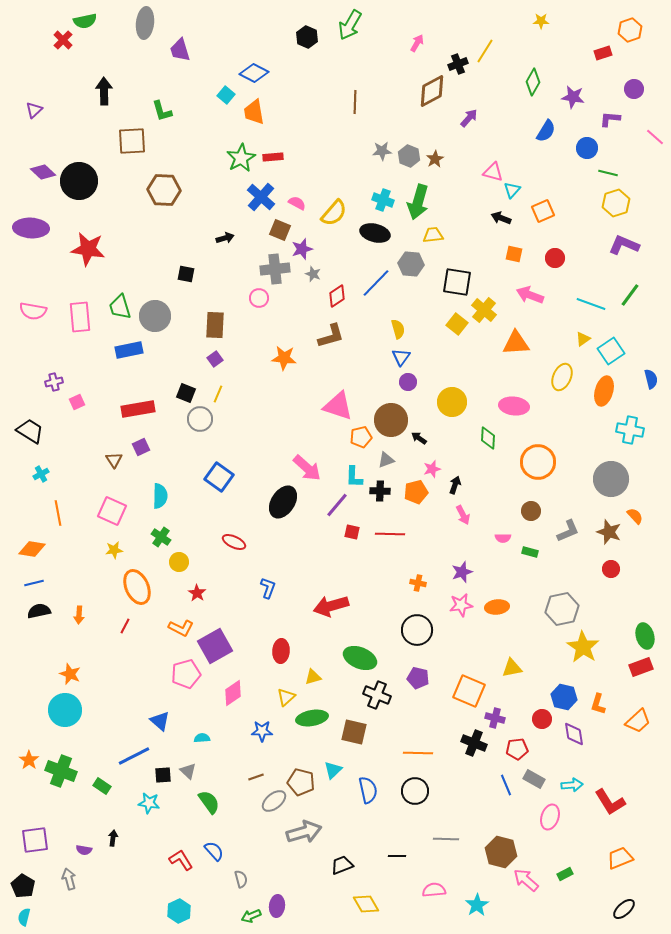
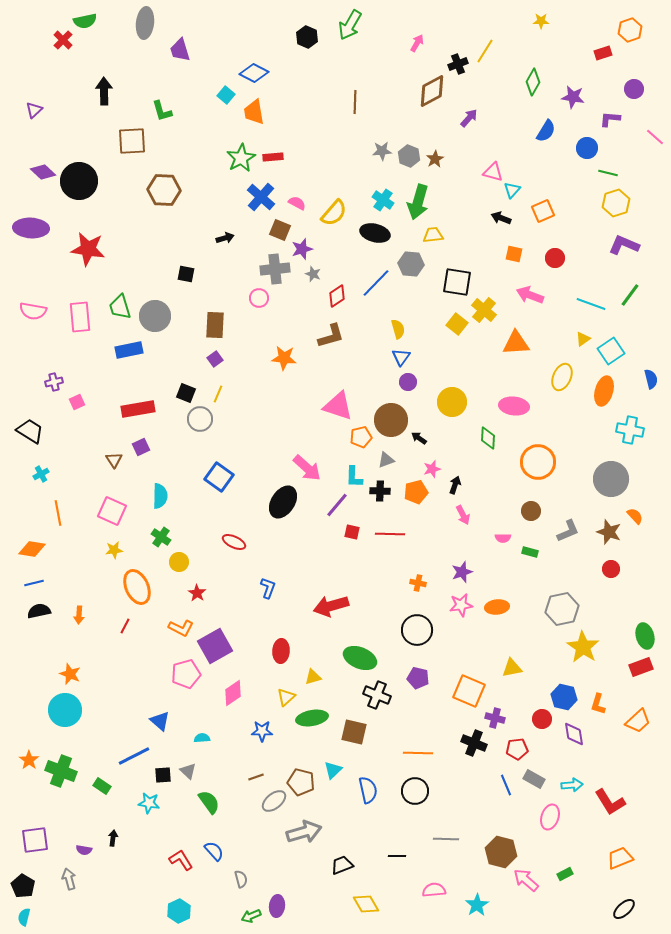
cyan cross at (383, 200): rotated 15 degrees clockwise
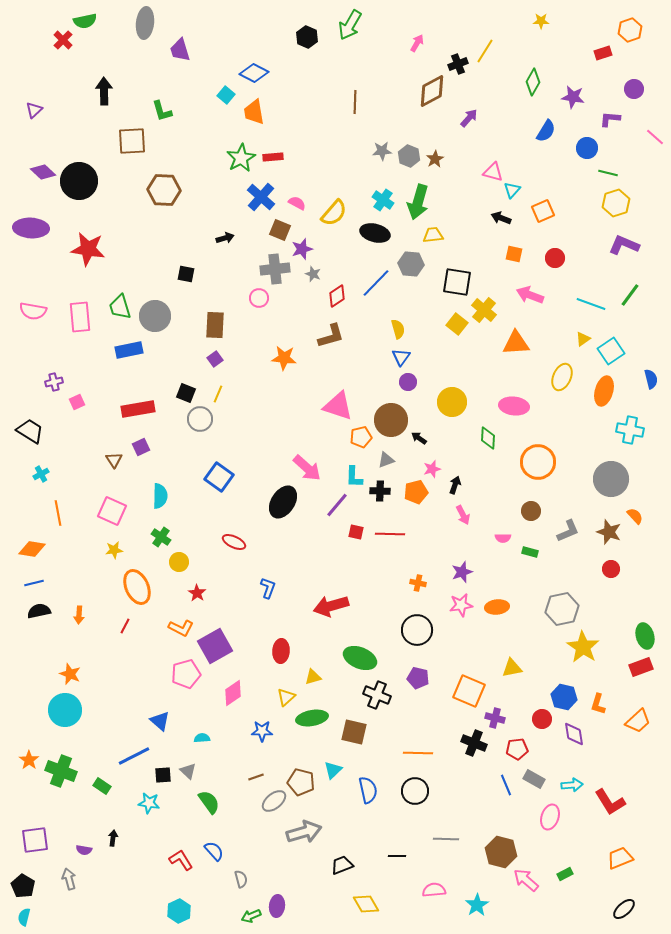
red square at (352, 532): moved 4 px right
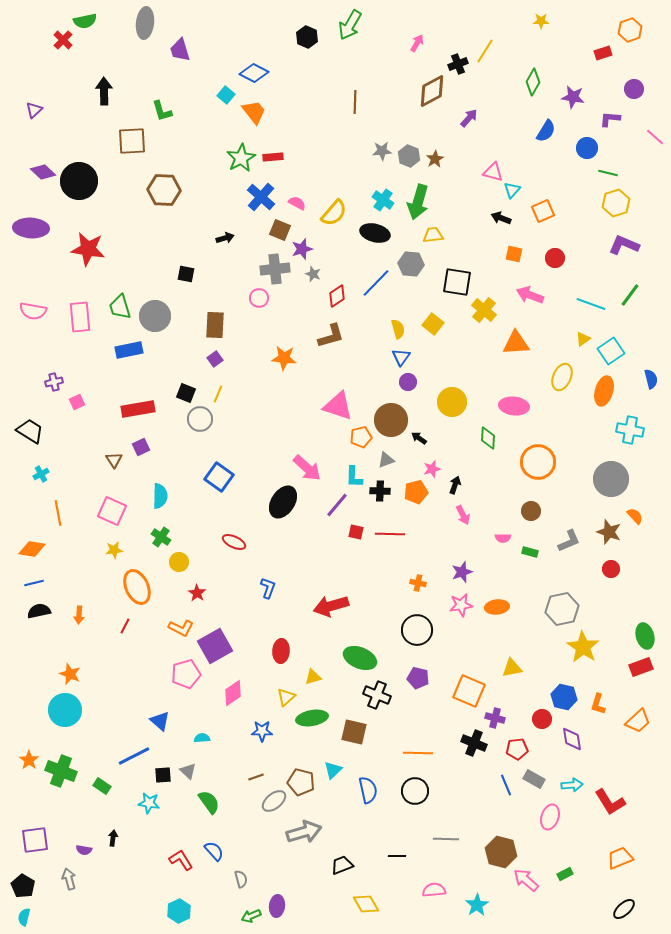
orange trapezoid at (254, 112): rotated 152 degrees clockwise
yellow square at (457, 324): moved 24 px left
gray L-shape at (568, 531): moved 1 px right, 10 px down
purple diamond at (574, 734): moved 2 px left, 5 px down
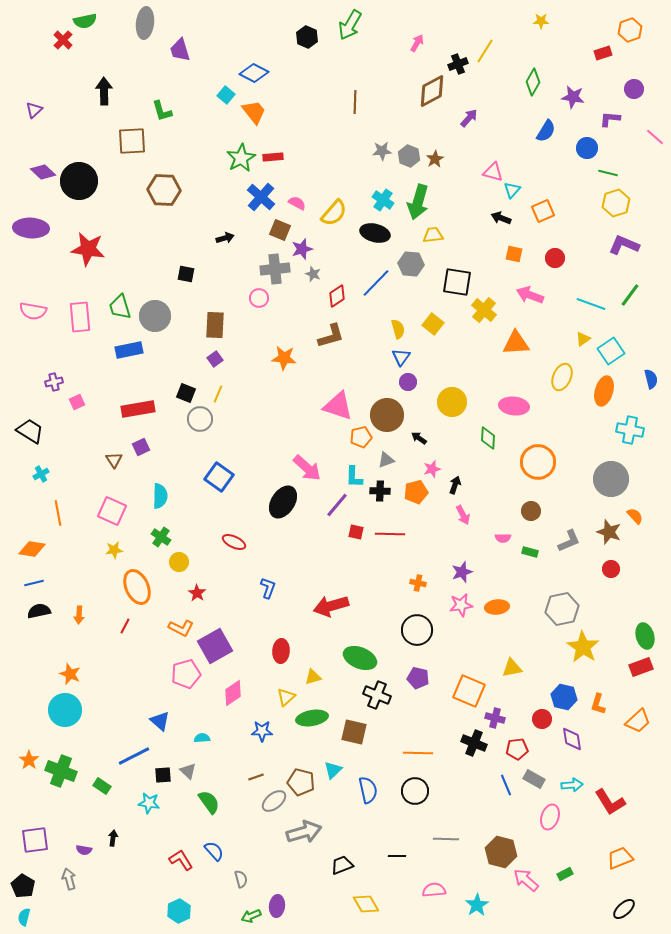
brown circle at (391, 420): moved 4 px left, 5 px up
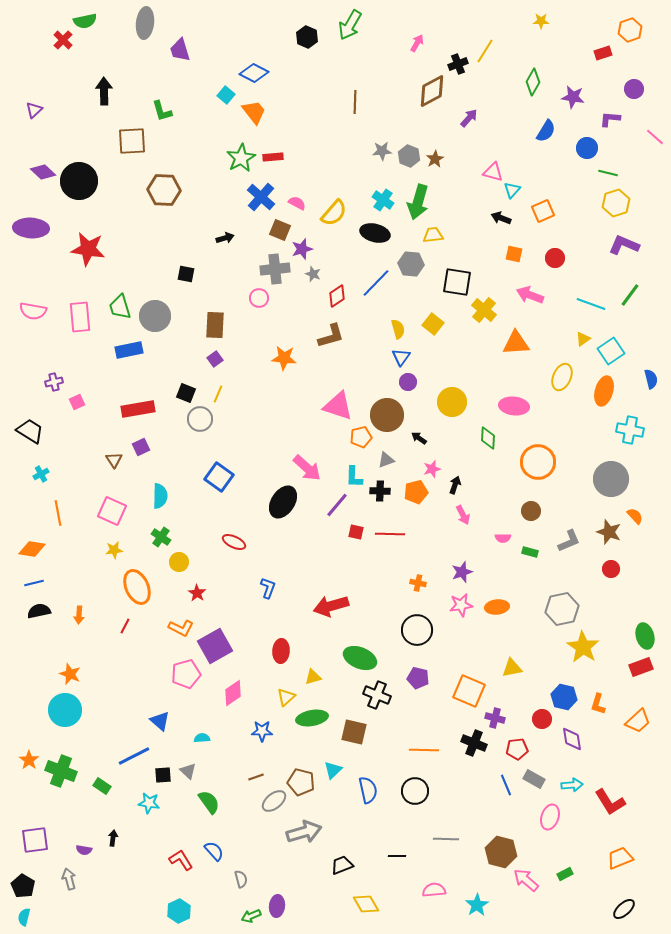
orange line at (418, 753): moved 6 px right, 3 px up
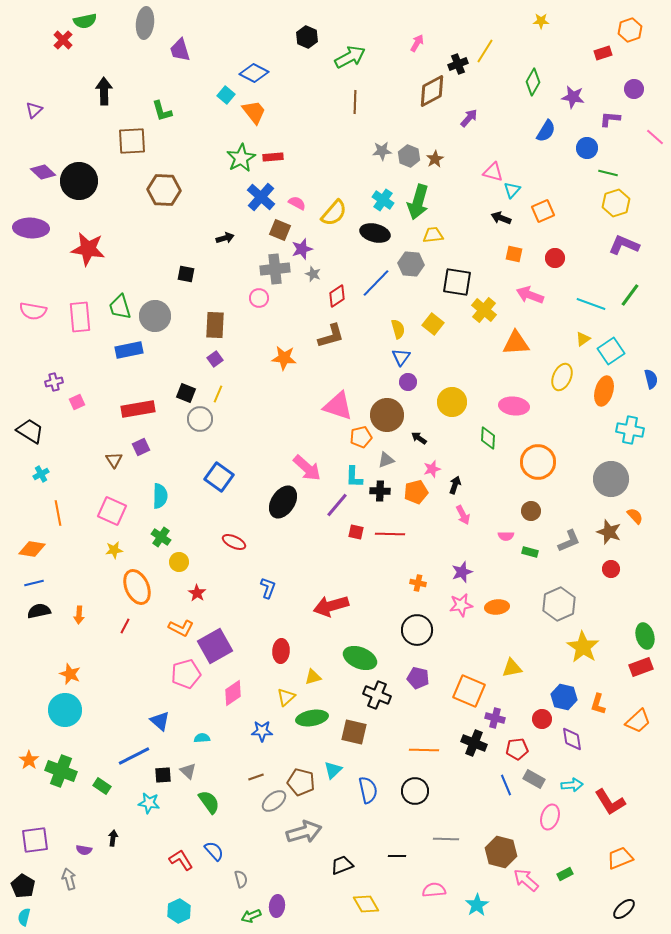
green arrow at (350, 25): moved 32 px down; rotated 148 degrees counterclockwise
pink semicircle at (503, 538): moved 3 px right, 2 px up
gray hexagon at (562, 609): moved 3 px left, 5 px up; rotated 12 degrees counterclockwise
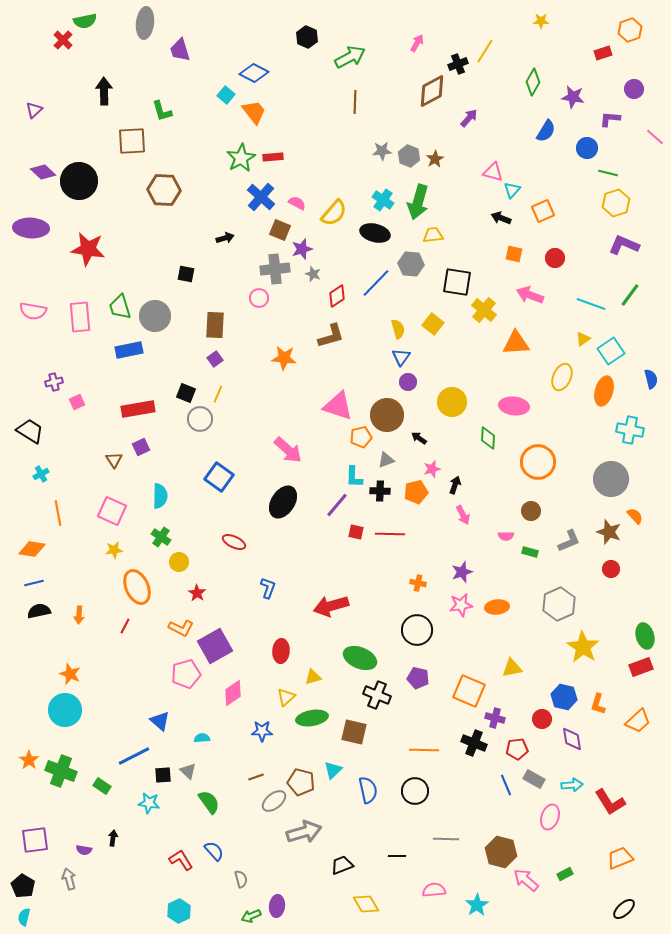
pink arrow at (307, 468): moved 19 px left, 18 px up
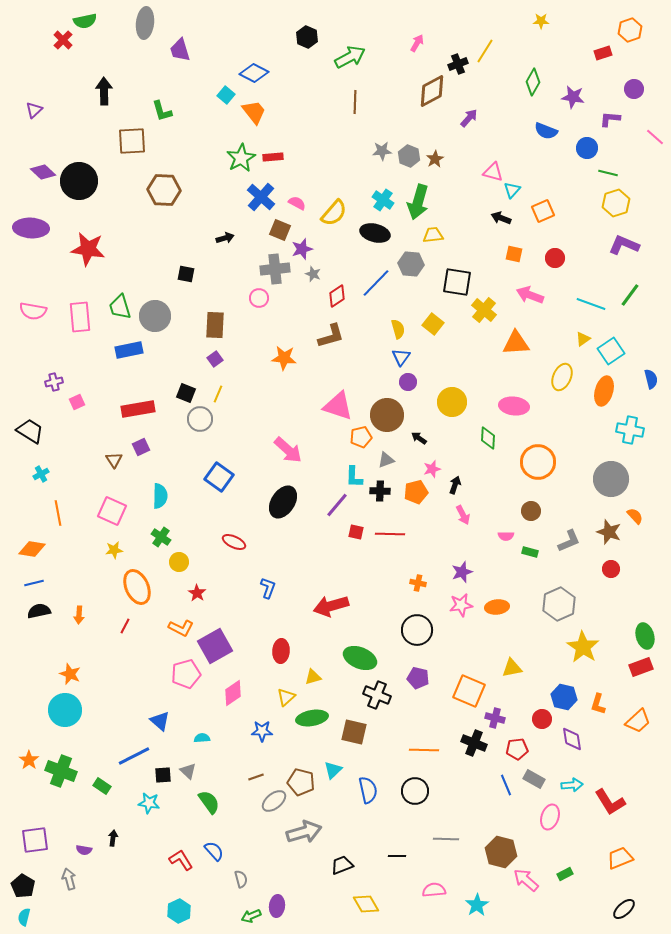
blue semicircle at (546, 131): rotated 80 degrees clockwise
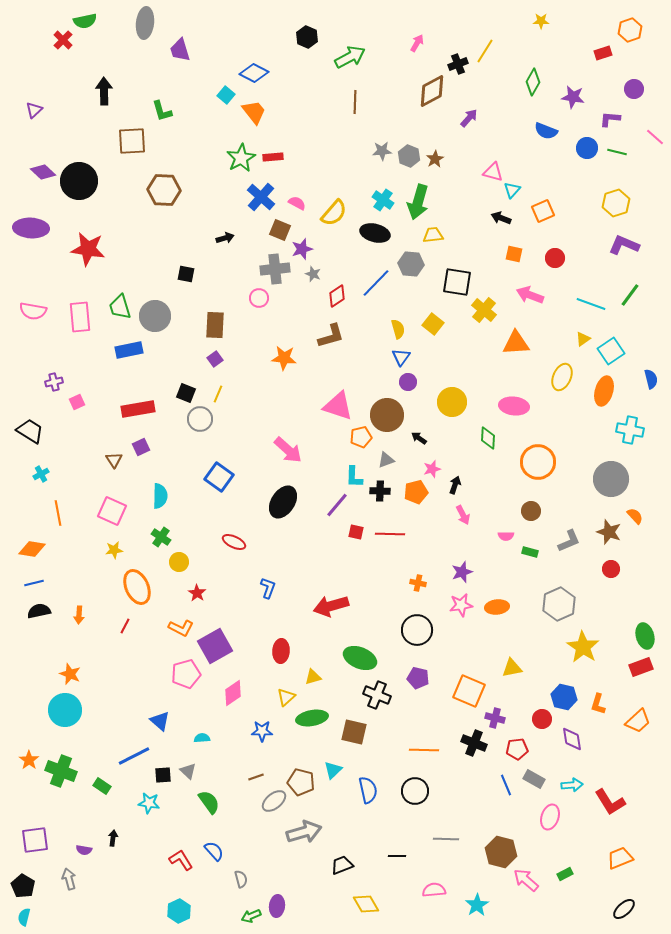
green line at (608, 173): moved 9 px right, 21 px up
